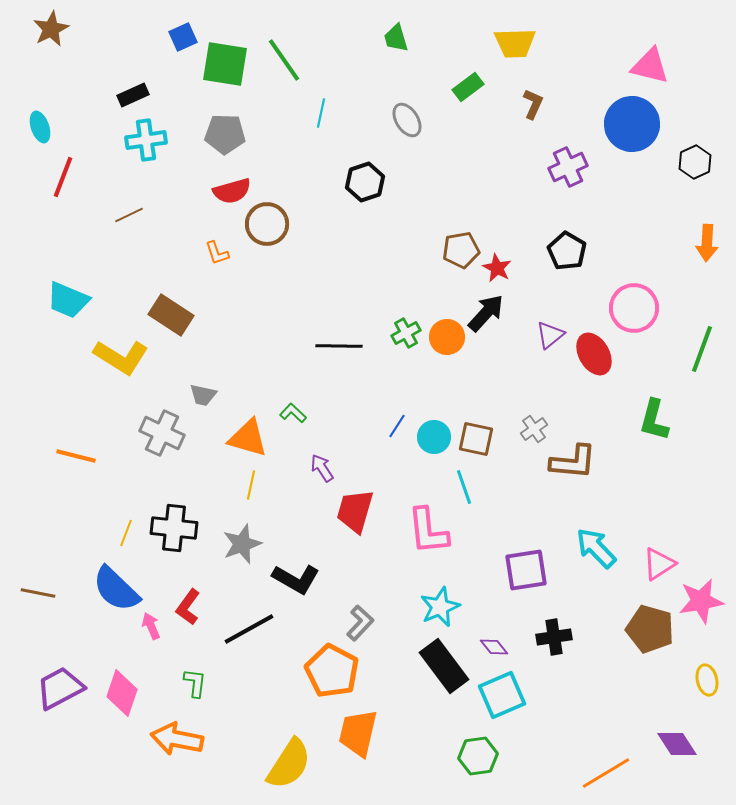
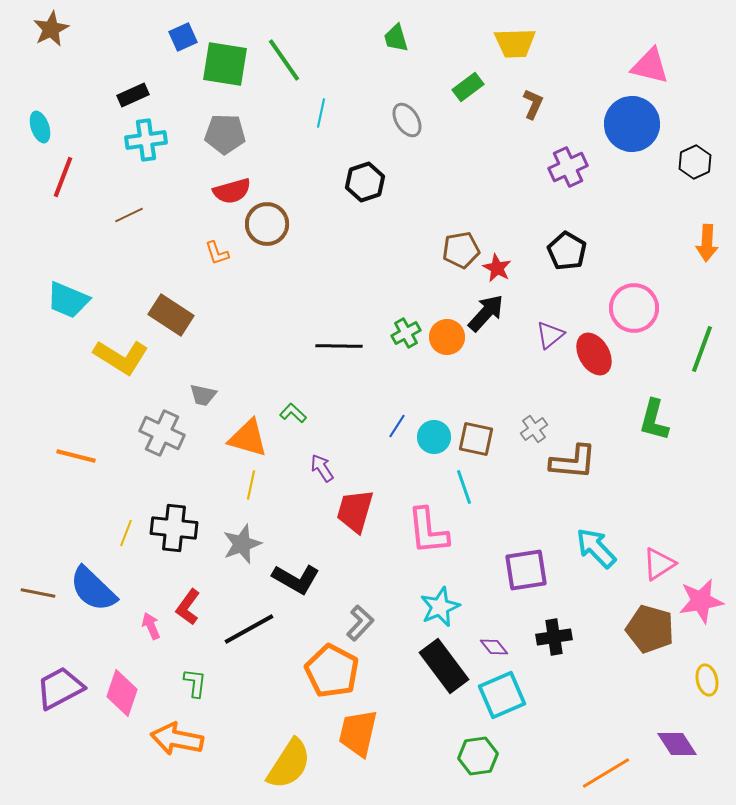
blue semicircle at (116, 589): moved 23 px left
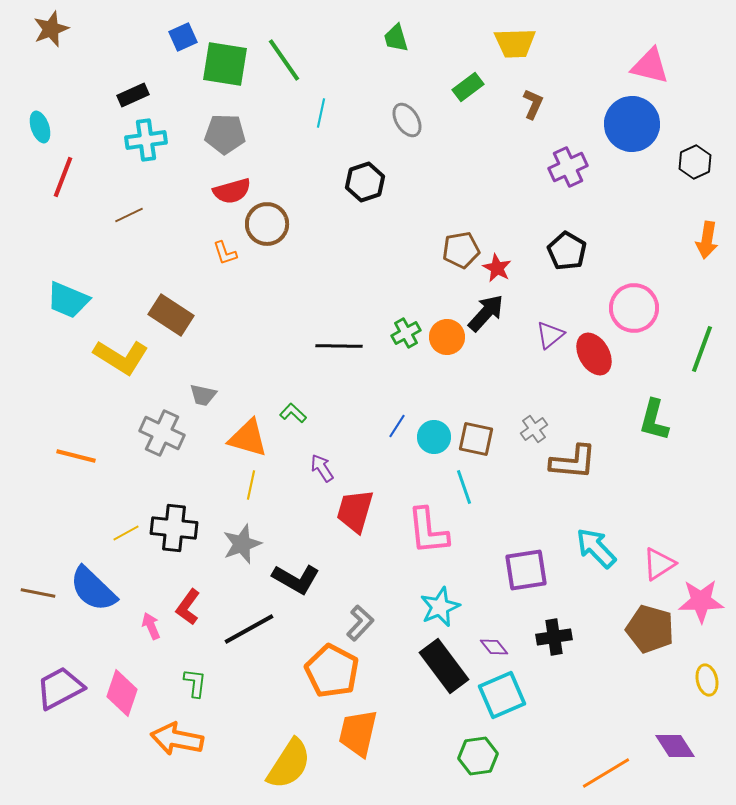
brown star at (51, 29): rotated 6 degrees clockwise
orange arrow at (707, 243): moved 3 px up; rotated 6 degrees clockwise
orange L-shape at (217, 253): moved 8 px right
yellow line at (126, 533): rotated 40 degrees clockwise
pink star at (701, 601): rotated 9 degrees clockwise
purple diamond at (677, 744): moved 2 px left, 2 px down
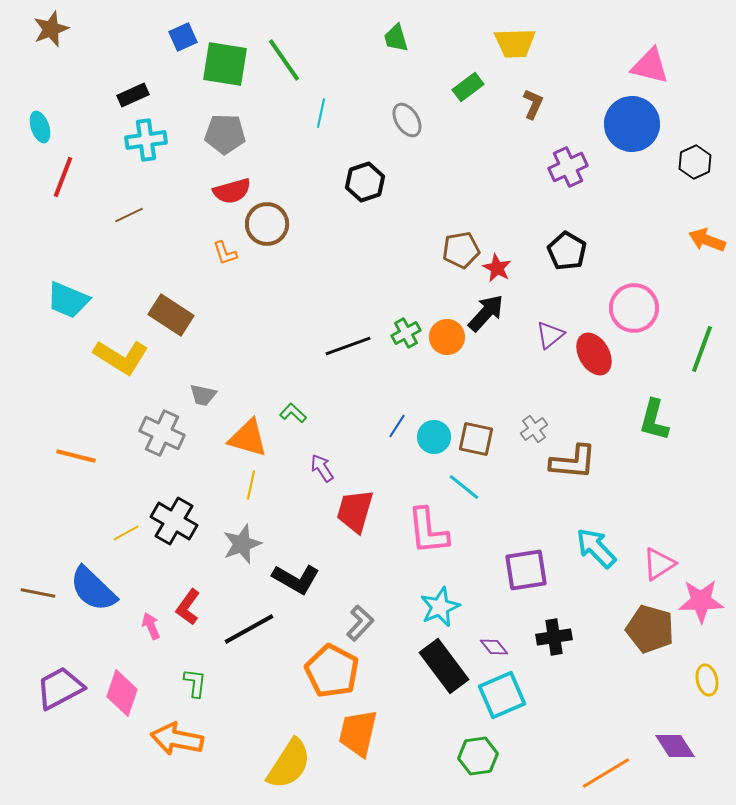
orange arrow at (707, 240): rotated 102 degrees clockwise
black line at (339, 346): moved 9 px right; rotated 21 degrees counterclockwise
cyan line at (464, 487): rotated 32 degrees counterclockwise
black cross at (174, 528): moved 7 px up; rotated 24 degrees clockwise
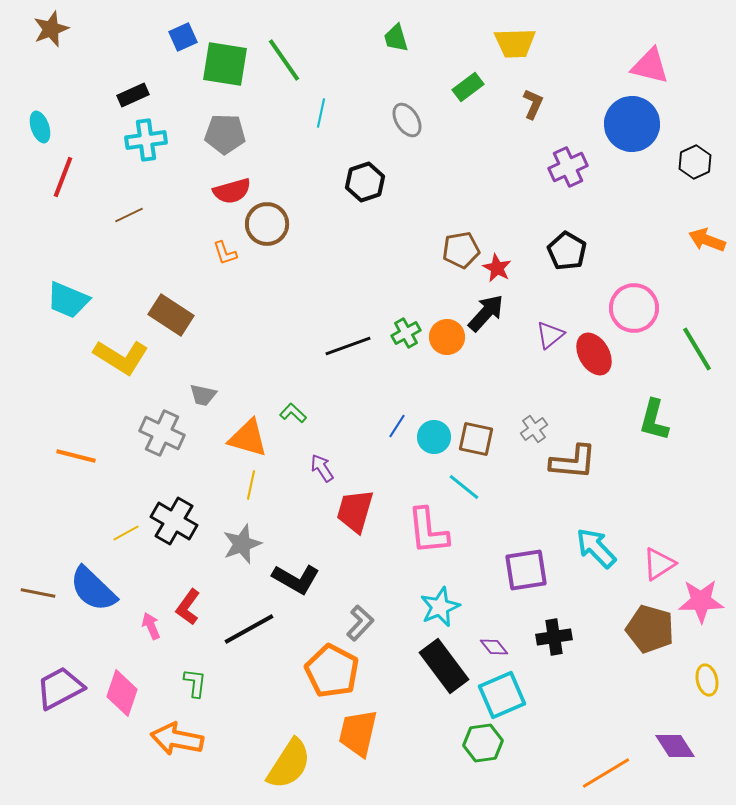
green line at (702, 349): moved 5 px left; rotated 51 degrees counterclockwise
green hexagon at (478, 756): moved 5 px right, 13 px up
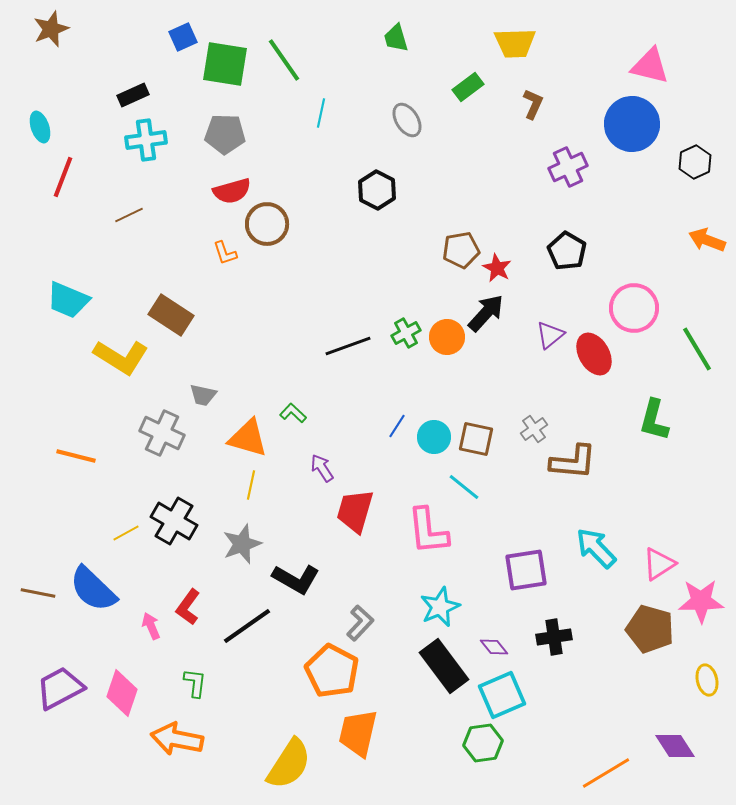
black hexagon at (365, 182): moved 12 px right, 8 px down; rotated 15 degrees counterclockwise
black line at (249, 629): moved 2 px left, 3 px up; rotated 6 degrees counterclockwise
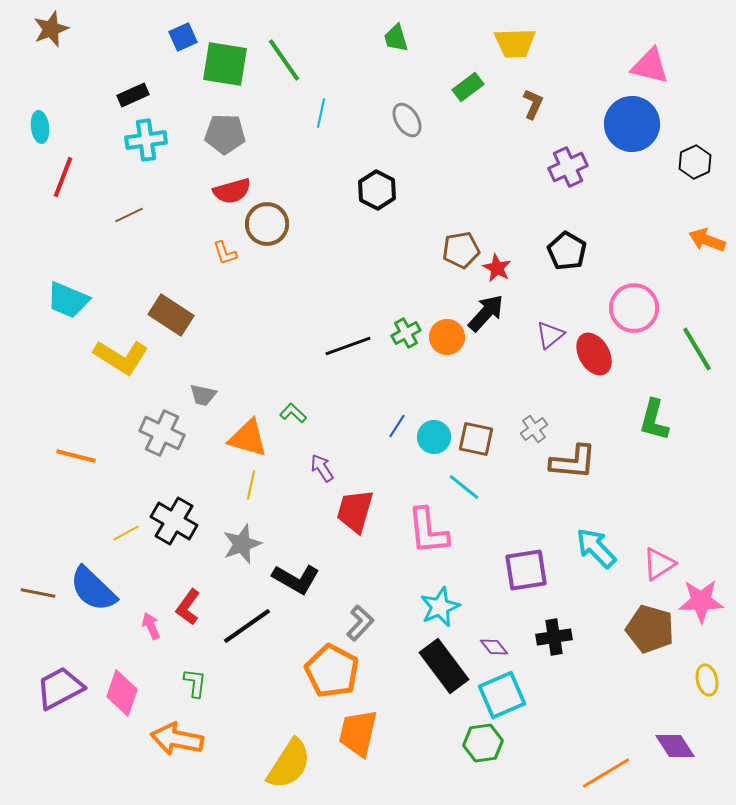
cyan ellipse at (40, 127): rotated 12 degrees clockwise
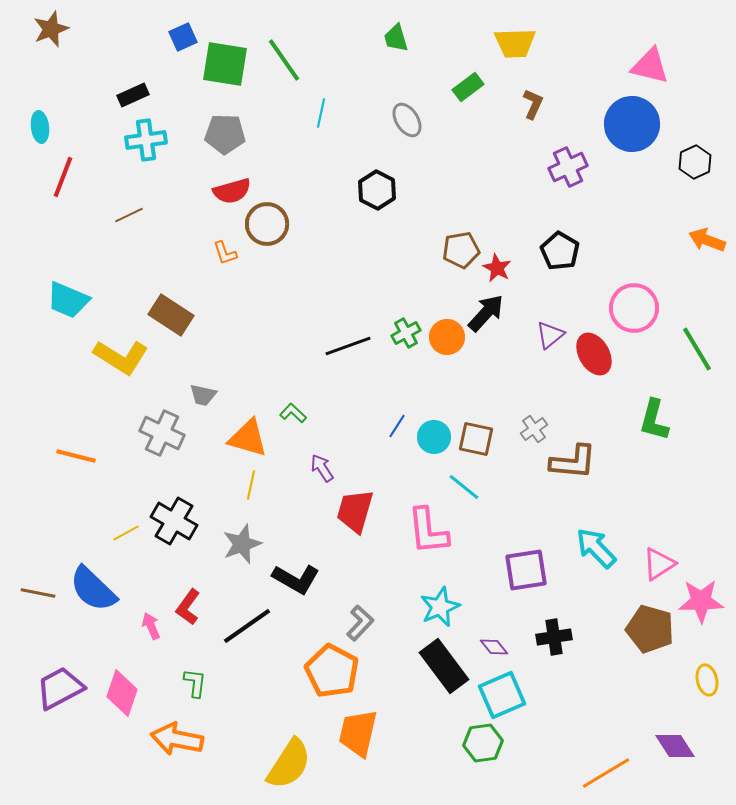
black pentagon at (567, 251): moved 7 px left
